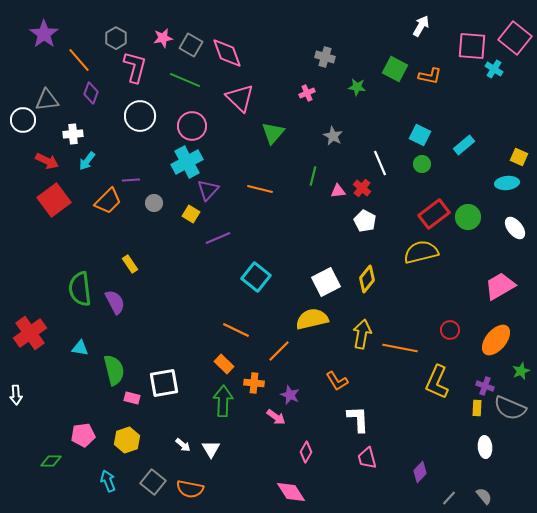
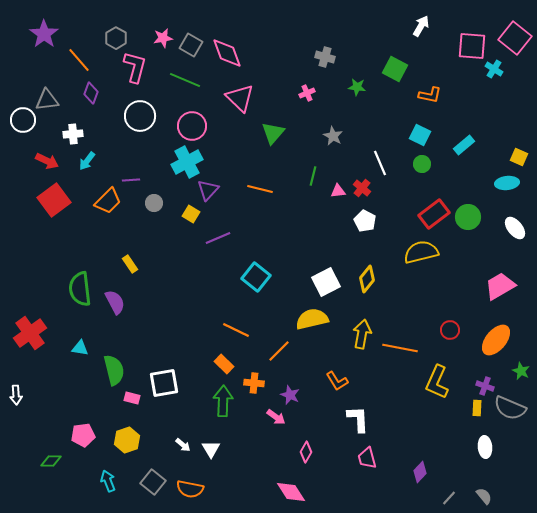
orange L-shape at (430, 76): moved 19 px down
green star at (521, 371): rotated 24 degrees counterclockwise
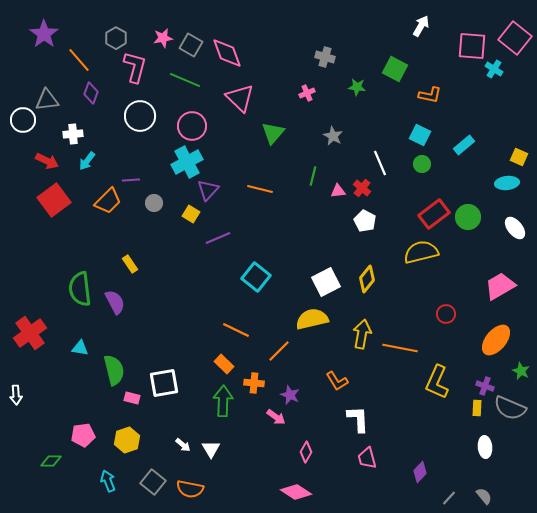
red circle at (450, 330): moved 4 px left, 16 px up
pink diamond at (291, 492): moved 5 px right; rotated 24 degrees counterclockwise
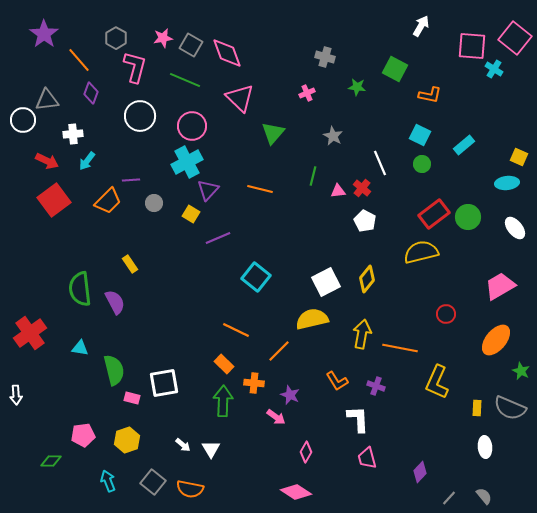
purple cross at (485, 386): moved 109 px left
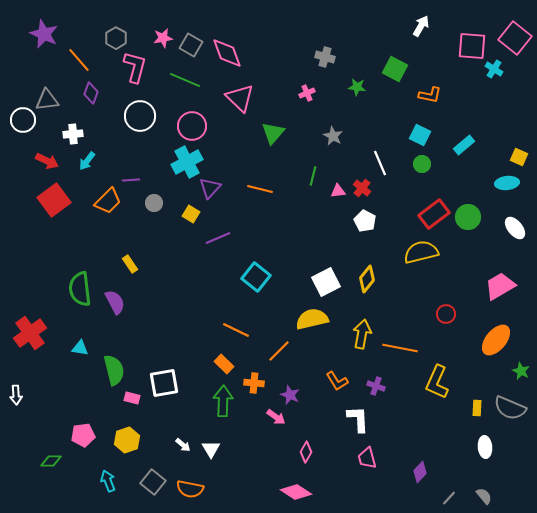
purple star at (44, 34): rotated 12 degrees counterclockwise
purple triangle at (208, 190): moved 2 px right, 2 px up
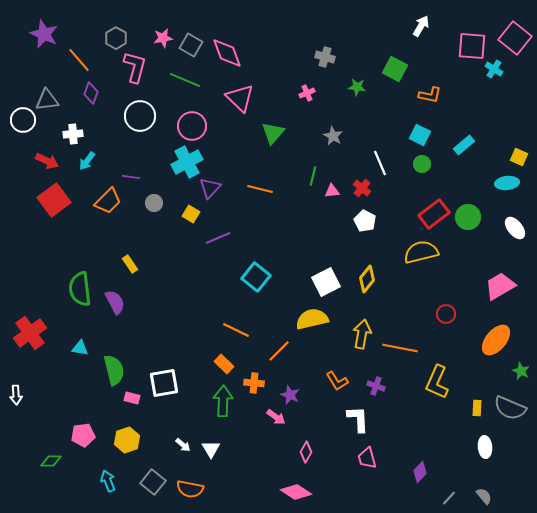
purple line at (131, 180): moved 3 px up; rotated 12 degrees clockwise
pink triangle at (338, 191): moved 6 px left
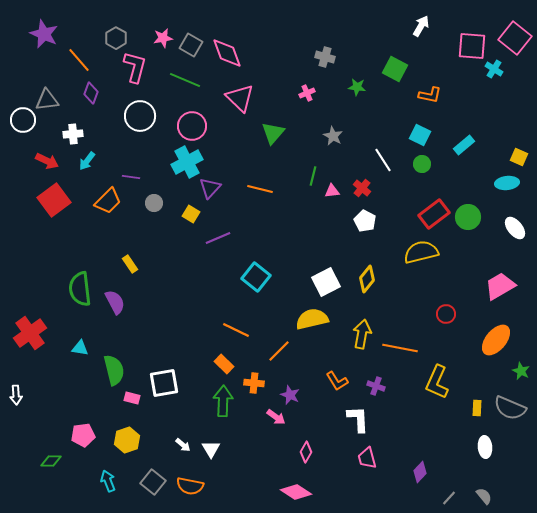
white line at (380, 163): moved 3 px right, 3 px up; rotated 10 degrees counterclockwise
orange semicircle at (190, 489): moved 3 px up
